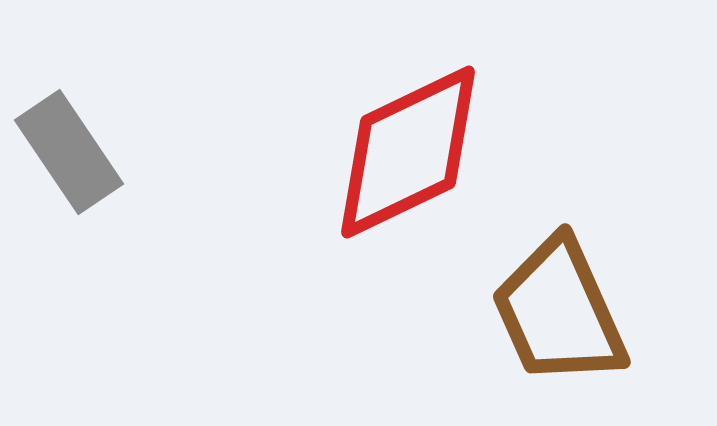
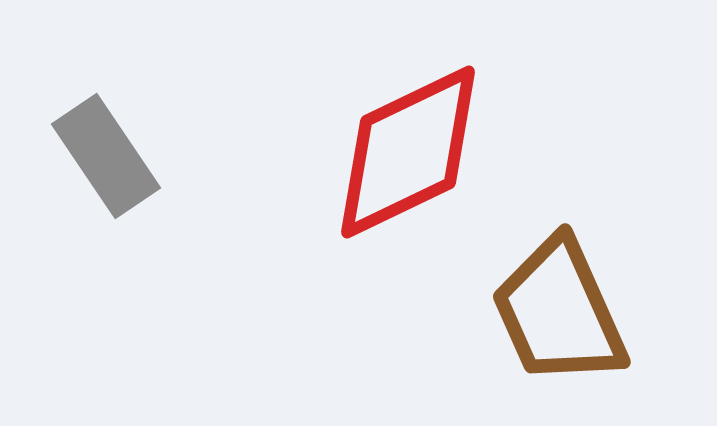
gray rectangle: moved 37 px right, 4 px down
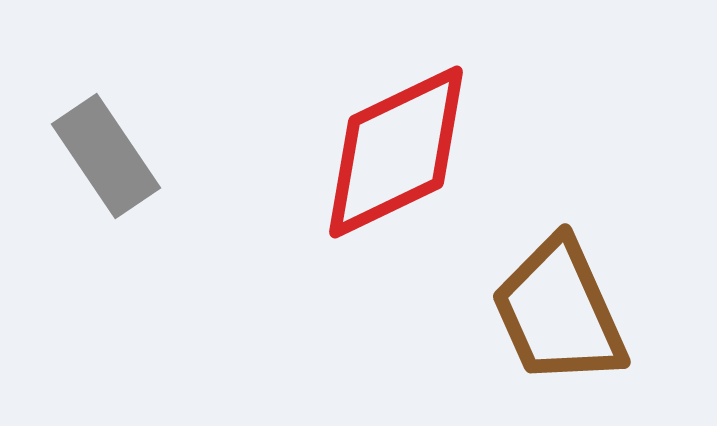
red diamond: moved 12 px left
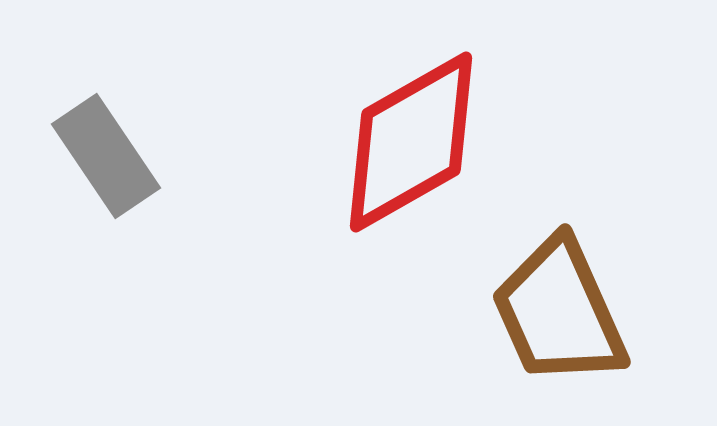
red diamond: moved 15 px right, 10 px up; rotated 4 degrees counterclockwise
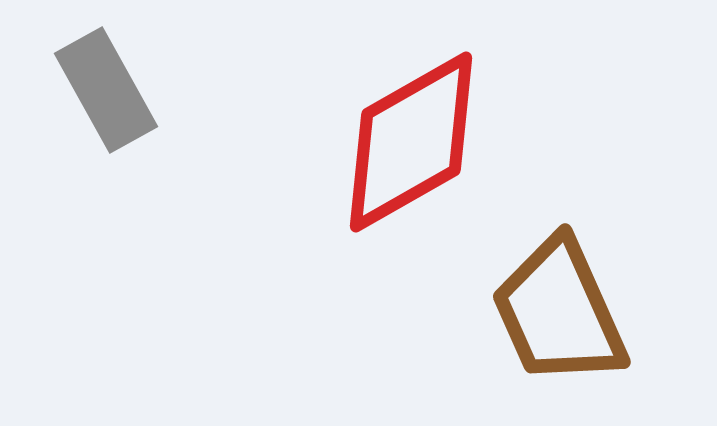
gray rectangle: moved 66 px up; rotated 5 degrees clockwise
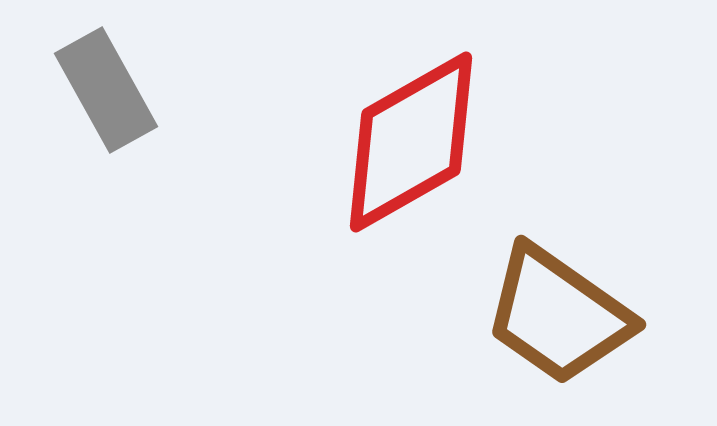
brown trapezoid: moved 1 px left, 3 px down; rotated 31 degrees counterclockwise
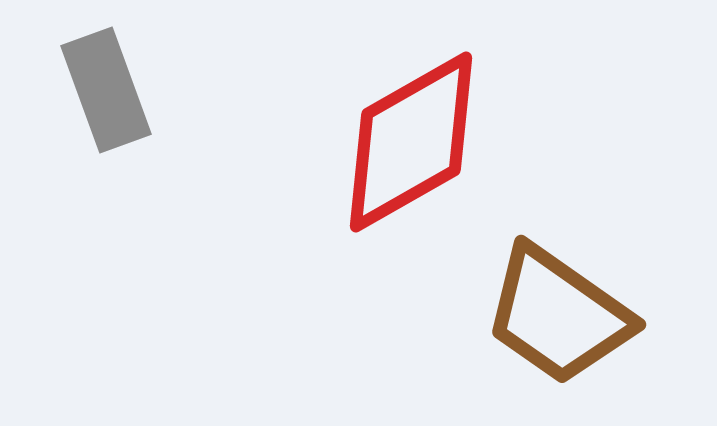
gray rectangle: rotated 9 degrees clockwise
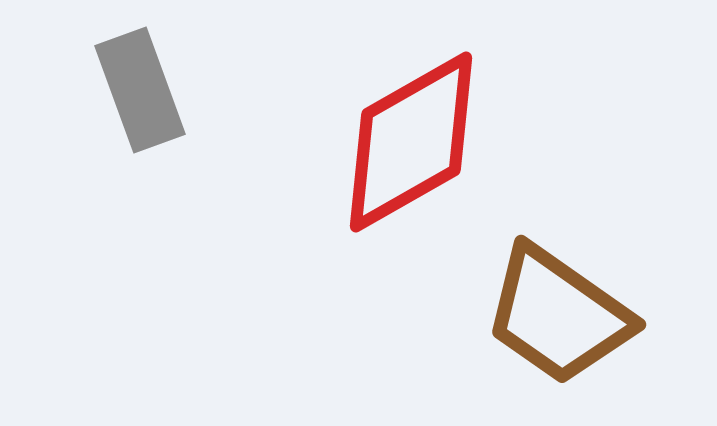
gray rectangle: moved 34 px right
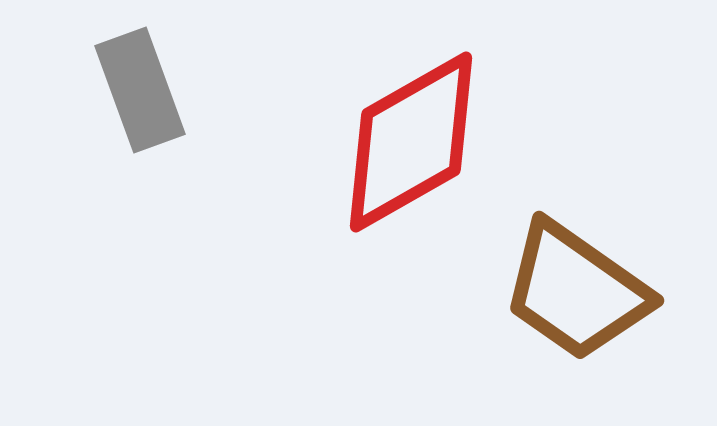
brown trapezoid: moved 18 px right, 24 px up
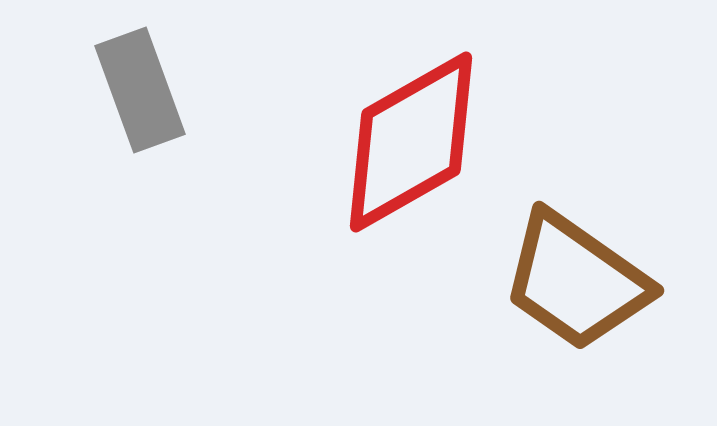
brown trapezoid: moved 10 px up
